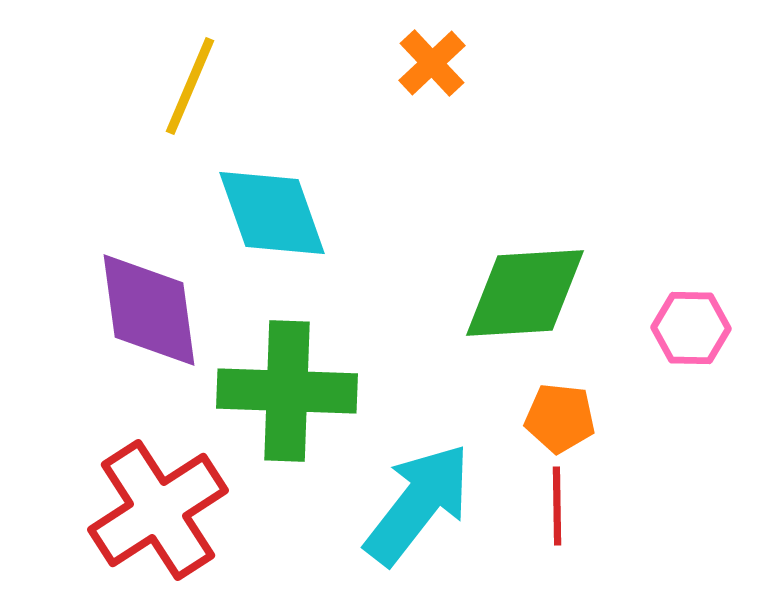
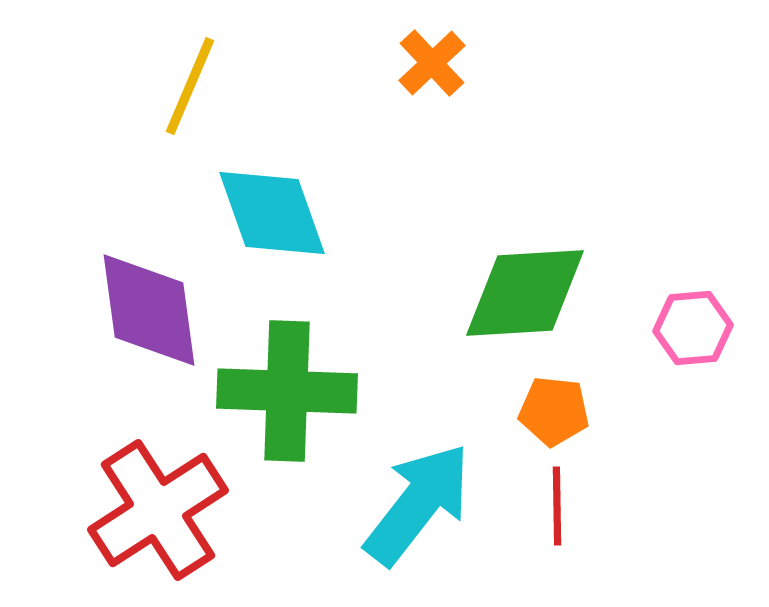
pink hexagon: moved 2 px right; rotated 6 degrees counterclockwise
orange pentagon: moved 6 px left, 7 px up
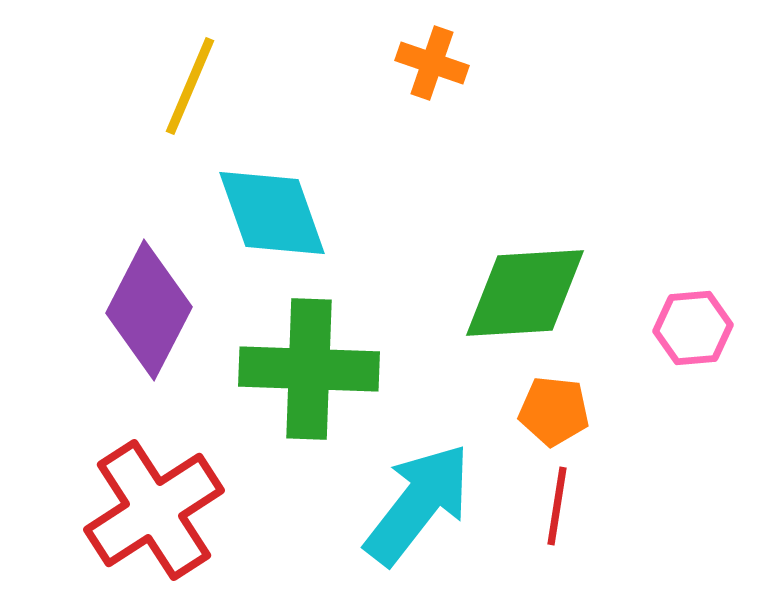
orange cross: rotated 28 degrees counterclockwise
purple diamond: rotated 35 degrees clockwise
green cross: moved 22 px right, 22 px up
red line: rotated 10 degrees clockwise
red cross: moved 4 px left
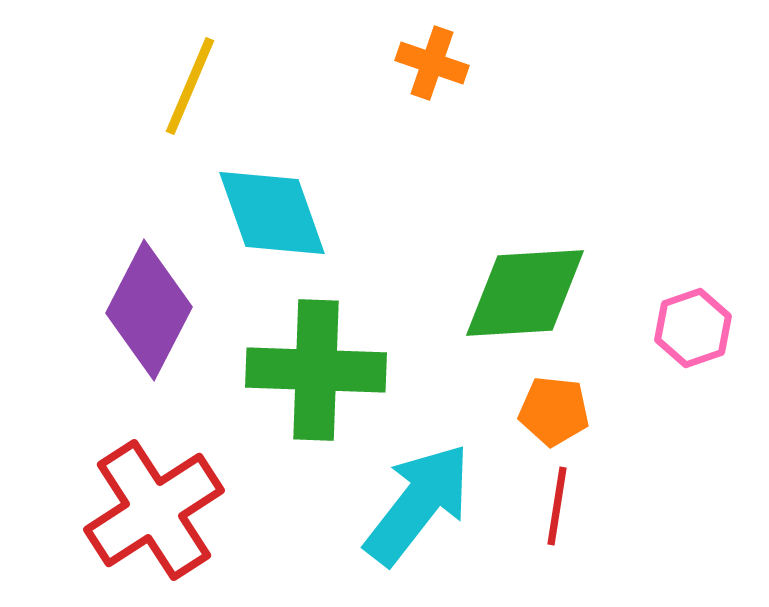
pink hexagon: rotated 14 degrees counterclockwise
green cross: moved 7 px right, 1 px down
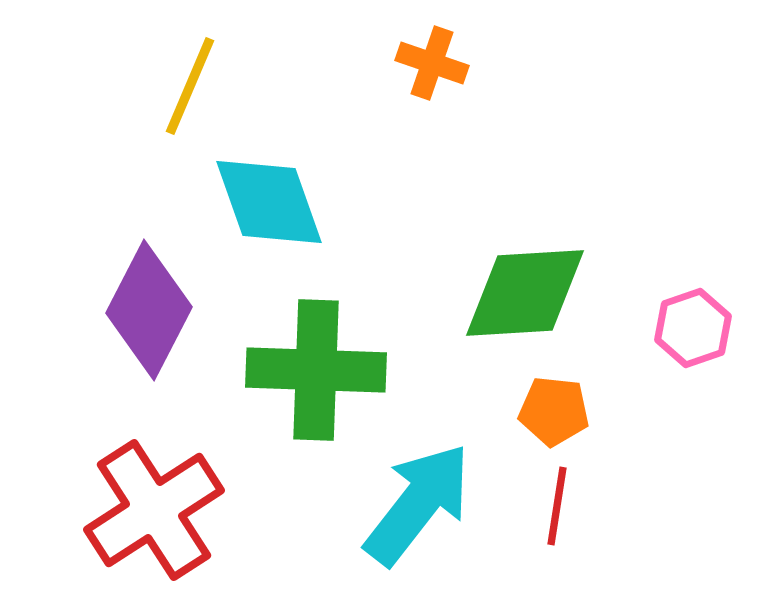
cyan diamond: moved 3 px left, 11 px up
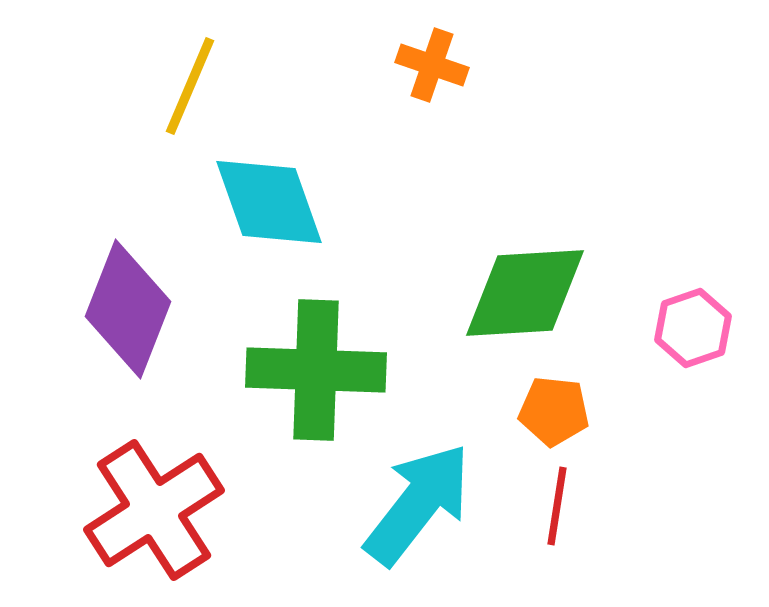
orange cross: moved 2 px down
purple diamond: moved 21 px left, 1 px up; rotated 6 degrees counterclockwise
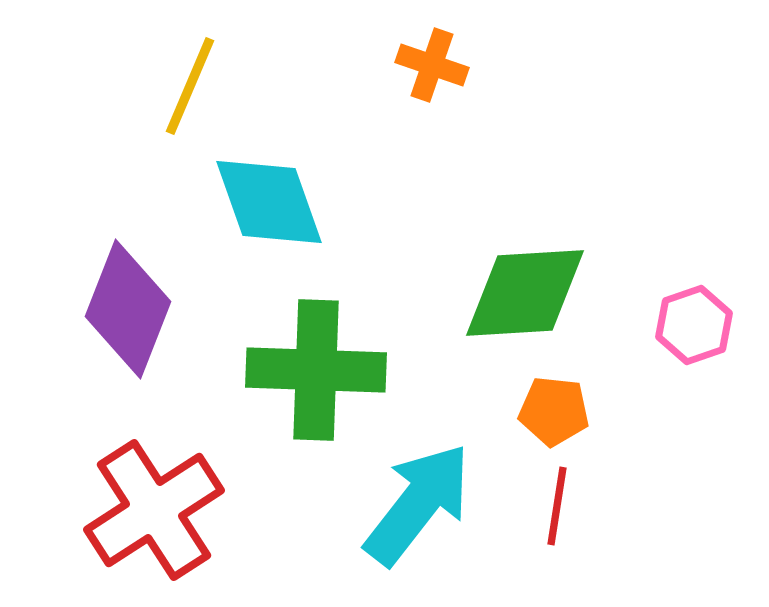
pink hexagon: moved 1 px right, 3 px up
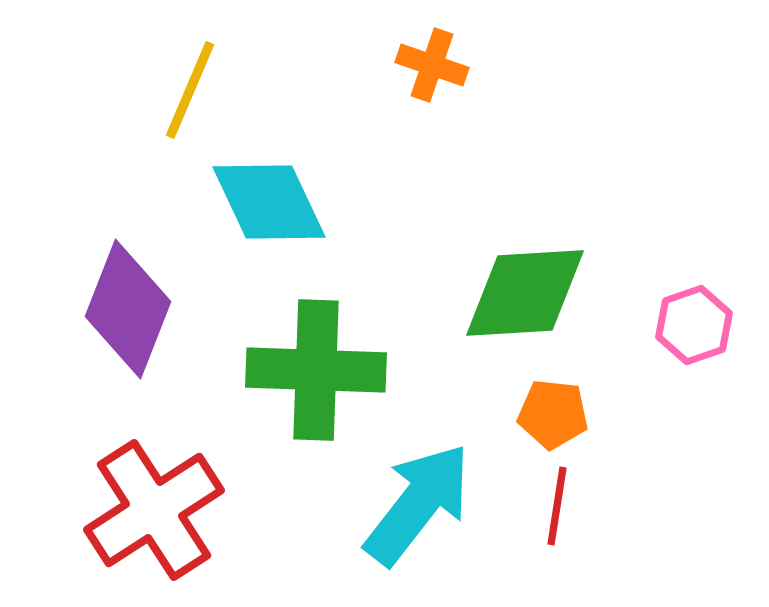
yellow line: moved 4 px down
cyan diamond: rotated 6 degrees counterclockwise
orange pentagon: moved 1 px left, 3 px down
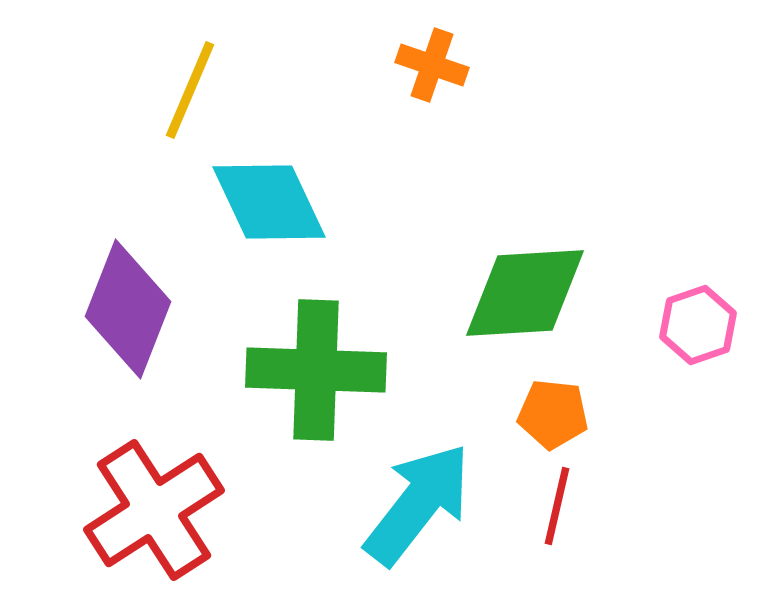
pink hexagon: moved 4 px right
red line: rotated 4 degrees clockwise
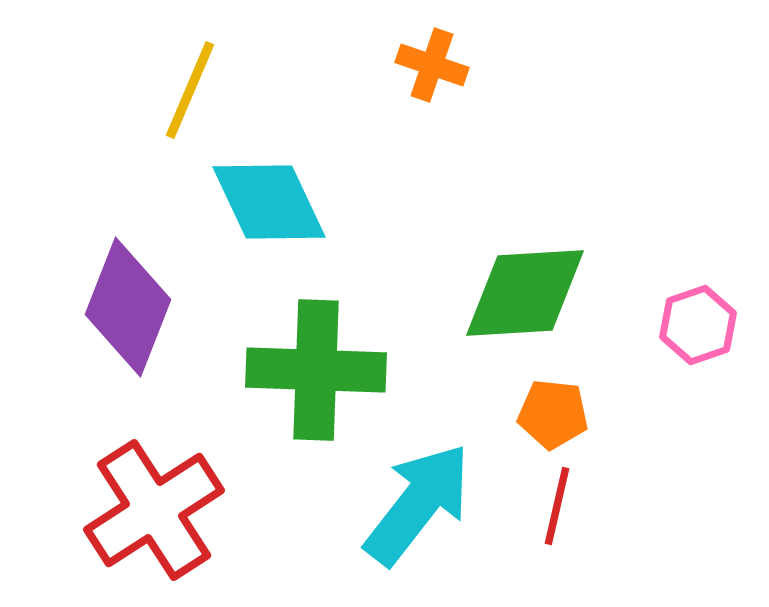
purple diamond: moved 2 px up
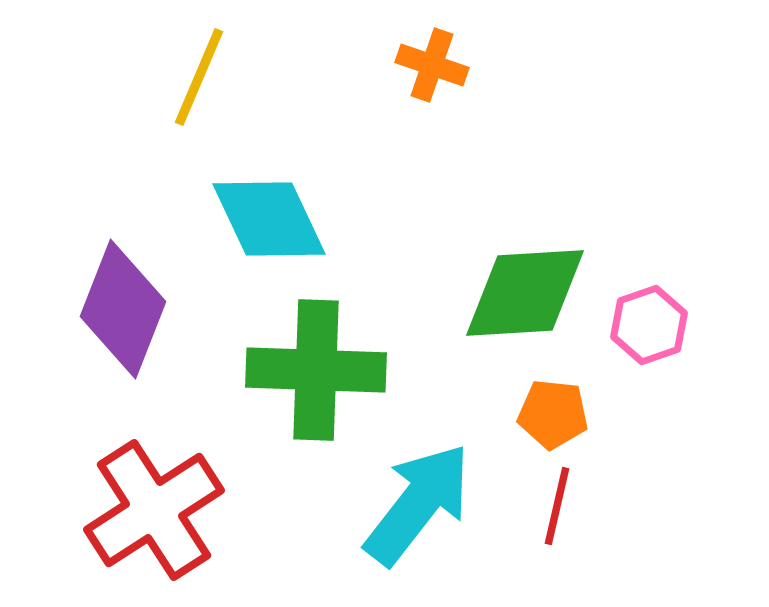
yellow line: moved 9 px right, 13 px up
cyan diamond: moved 17 px down
purple diamond: moved 5 px left, 2 px down
pink hexagon: moved 49 px left
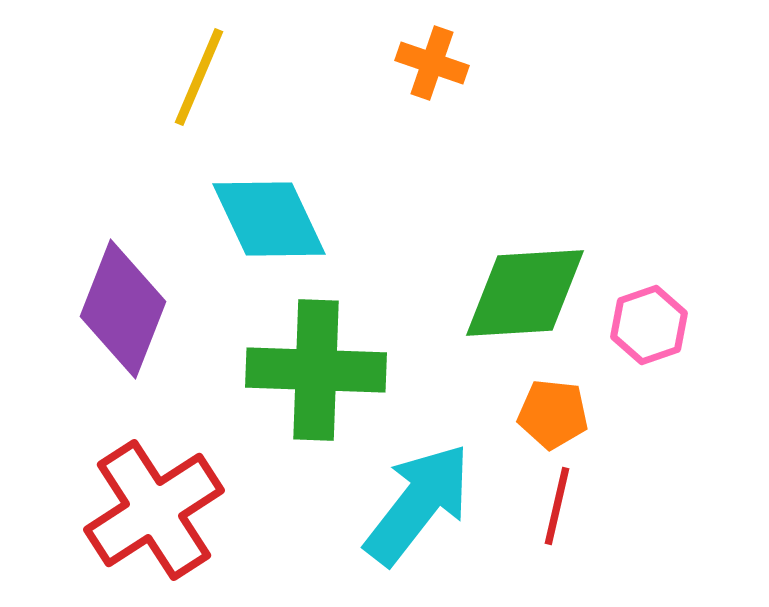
orange cross: moved 2 px up
